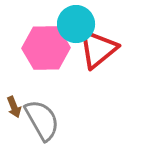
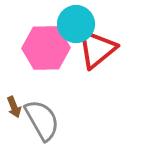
red triangle: moved 1 px left
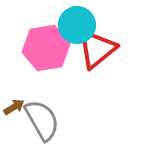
cyan circle: moved 1 px right, 1 px down
pink hexagon: rotated 9 degrees counterclockwise
brown arrow: rotated 100 degrees counterclockwise
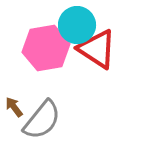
red triangle: rotated 48 degrees counterclockwise
brown arrow: rotated 95 degrees counterclockwise
gray semicircle: rotated 69 degrees clockwise
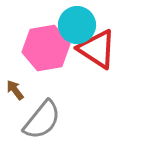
brown arrow: moved 1 px right, 17 px up
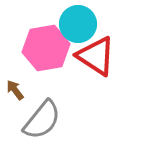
cyan circle: moved 1 px right, 1 px up
red triangle: moved 1 px left, 7 px down
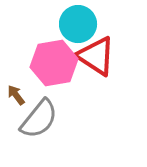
pink hexagon: moved 8 px right, 15 px down
brown arrow: moved 1 px right, 5 px down
gray semicircle: moved 3 px left, 1 px up
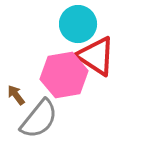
pink hexagon: moved 10 px right, 12 px down
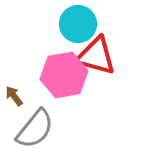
red triangle: rotated 18 degrees counterclockwise
brown arrow: moved 2 px left, 1 px down
gray semicircle: moved 4 px left, 10 px down
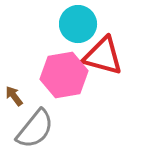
red triangle: moved 7 px right
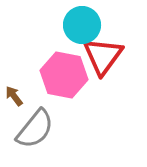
cyan circle: moved 4 px right, 1 px down
red triangle: rotated 51 degrees clockwise
pink hexagon: rotated 21 degrees clockwise
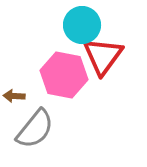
brown arrow: rotated 50 degrees counterclockwise
